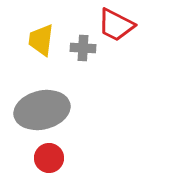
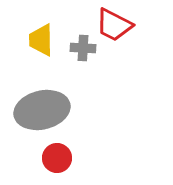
red trapezoid: moved 2 px left
yellow trapezoid: rotated 8 degrees counterclockwise
red circle: moved 8 px right
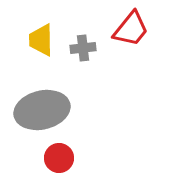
red trapezoid: moved 17 px right, 4 px down; rotated 78 degrees counterclockwise
gray cross: rotated 10 degrees counterclockwise
red circle: moved 2 px right
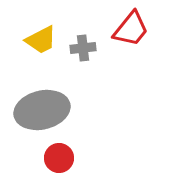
yellow trapezoid: rotated 116 degrees counterclockwise
